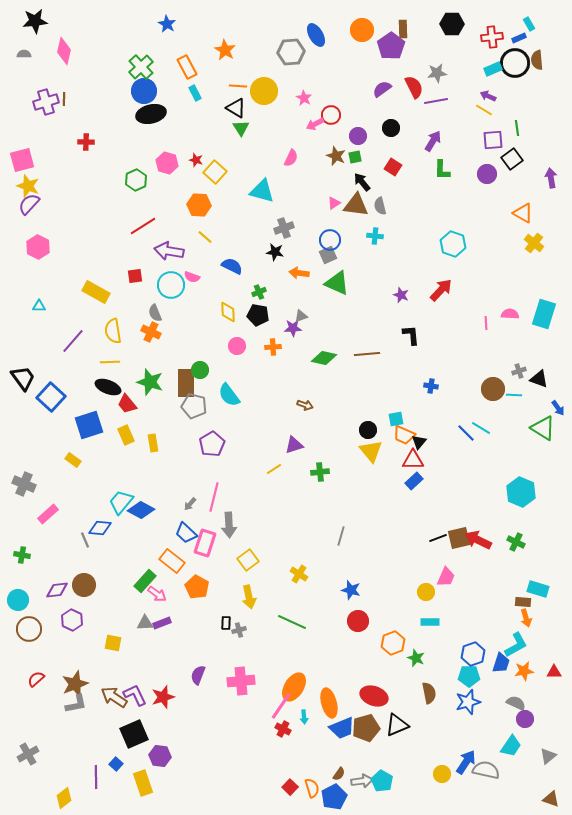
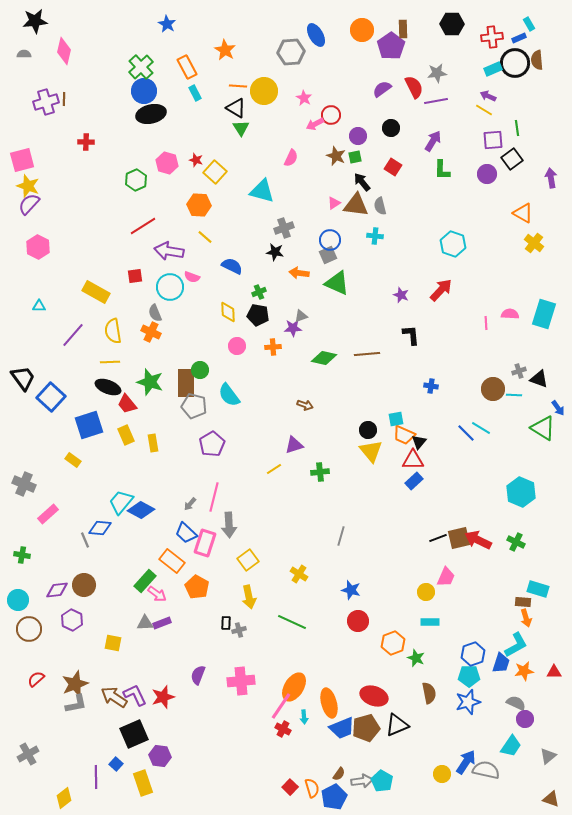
cyan circle at (171, 285): moved 1 px left, 2 px down
purple line at (73, 341): moved 6 px up
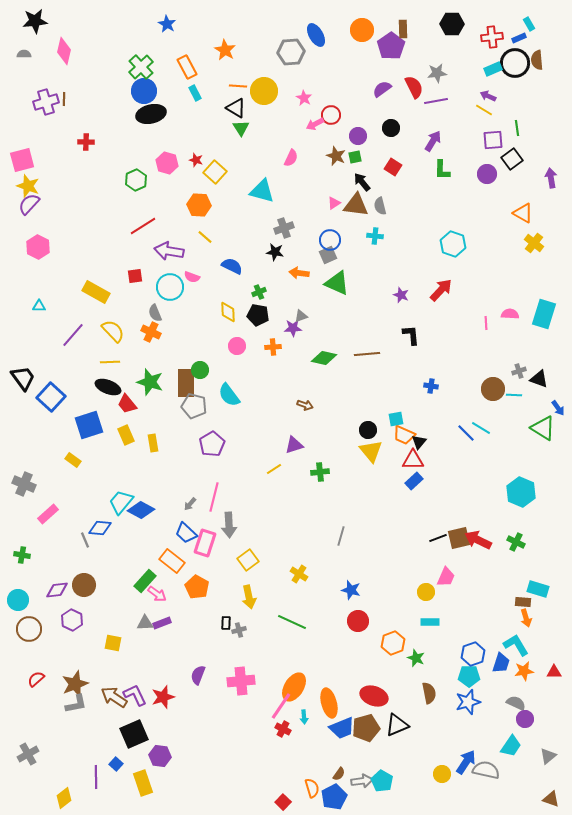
yellow semicircle at (113, 331): rotated 145 degrees clockwise
cyan L-shape at (516, 645): rotated 92 degrees counterclockwise
red square at (290, 787): moved 7 px left, 15 px down
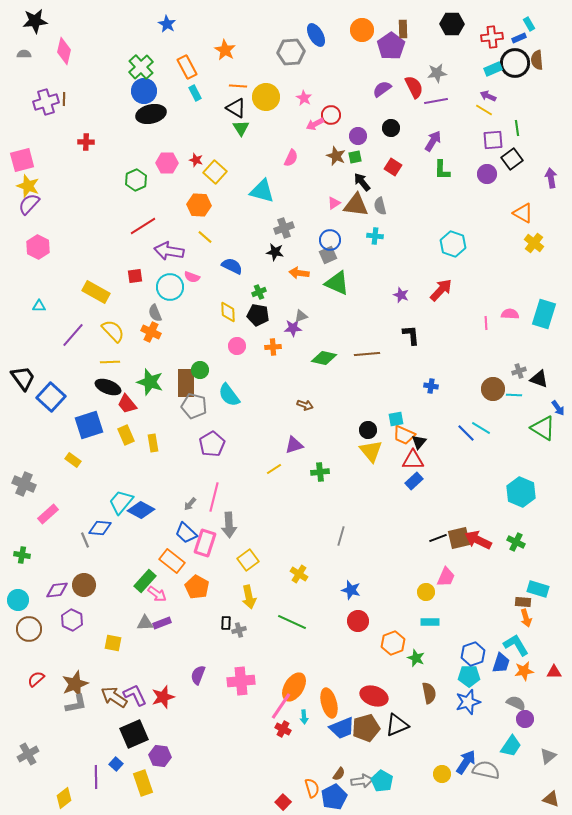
yellow circle at (264, 91): moved 2 px right, 6 px down
pink hexagon at (167, 163): rotated 15 degrees counterclockwise
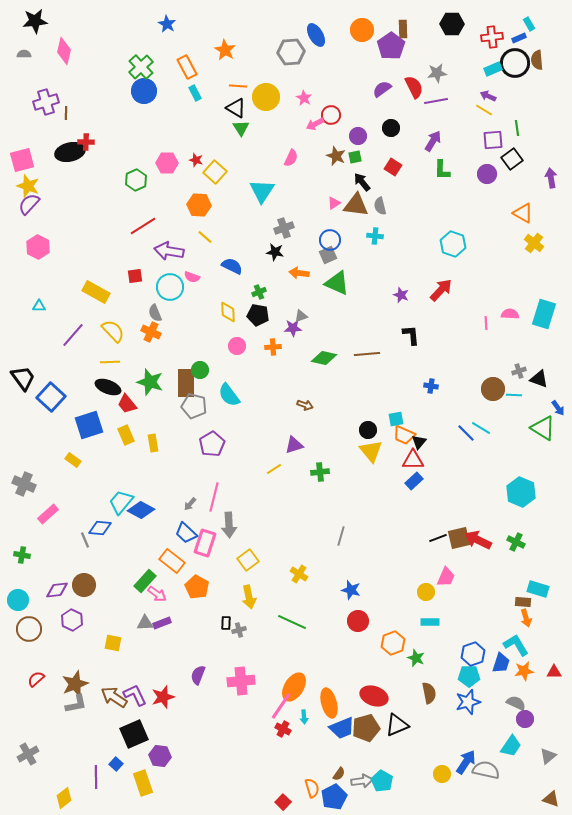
brown line at (64, 99): moved 2 px right, 14 px down
black ellipse at (151, 114): moved 81 px left, 38 px down
cyan triangle at (262, 191): rotated 48 degrees clockwise
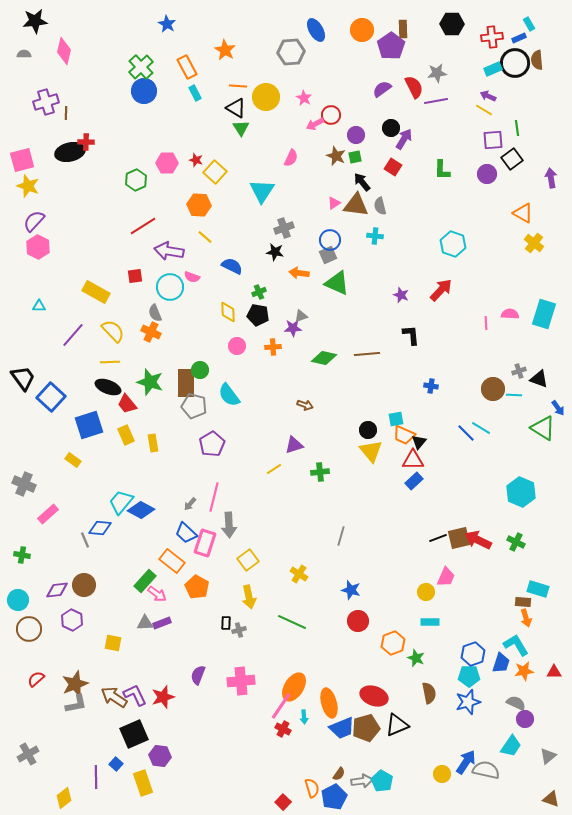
blue ellipse at (316, 35): moved 5 px up
purple circle at (358, 136): moved 2 px left, 1 px up
purple arrow at (433, 141): moved 29 px left, 2 px up
purple semicircle at (29, 204): moved 5 px right, 17 px down
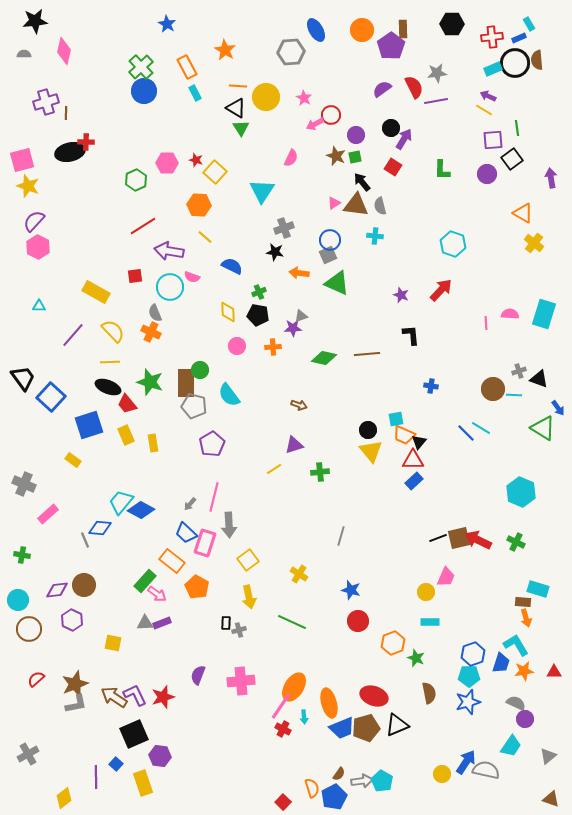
brown arrow at (305, 405): moved 6 px left
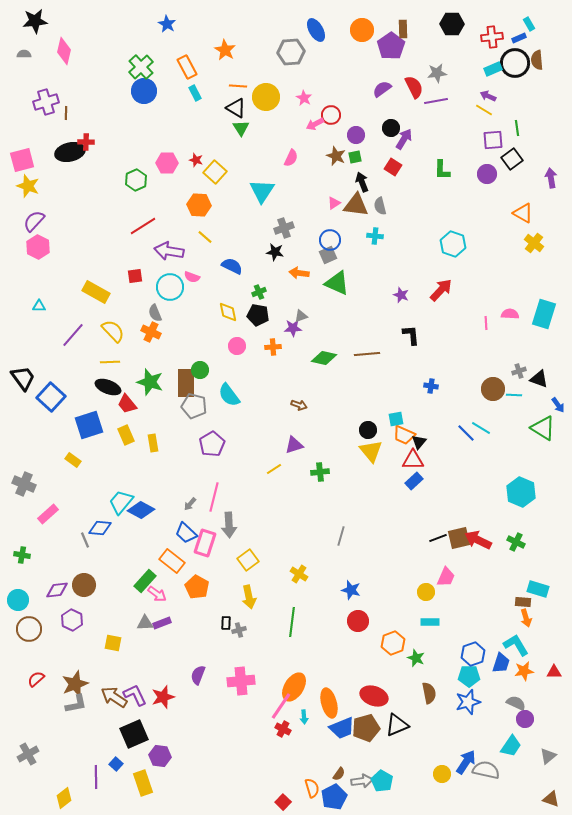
black arrow at (362, 182): rotated 18 degrees clockwise
yellow diamond at (228, 312): rotated 10 degrees counterclockwise
blue arrow at (558, 408): moved 3 px up
green line at (292, 622): rotated 72 degrees clockwise
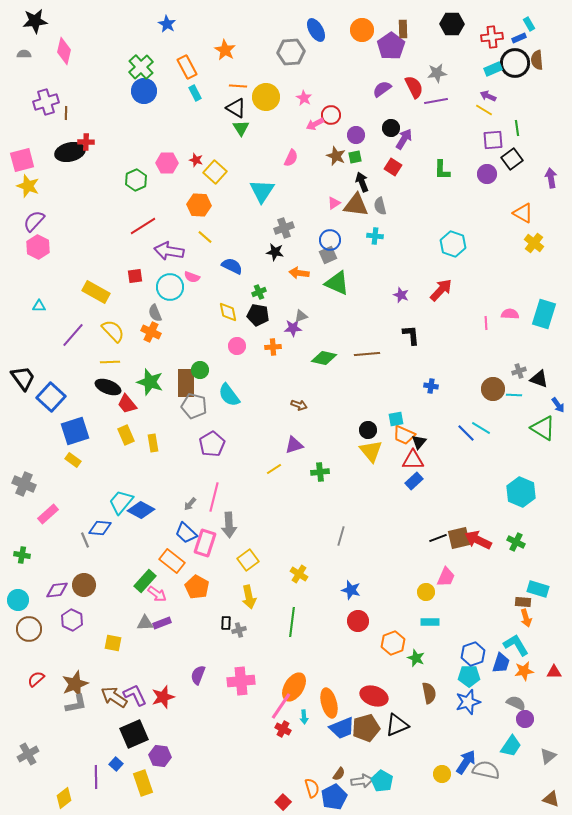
blue square at (89, 425): moved 14 px left, 6 px down
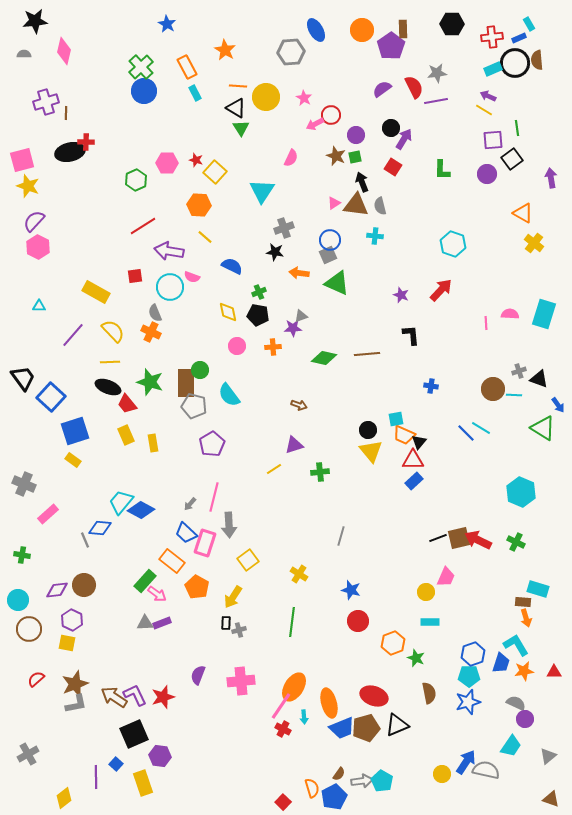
yellow arrow at (249, 597): moved 16 px left; rotated 45 degrees clockwise
yellow square at (113, 643): moved 46 px left
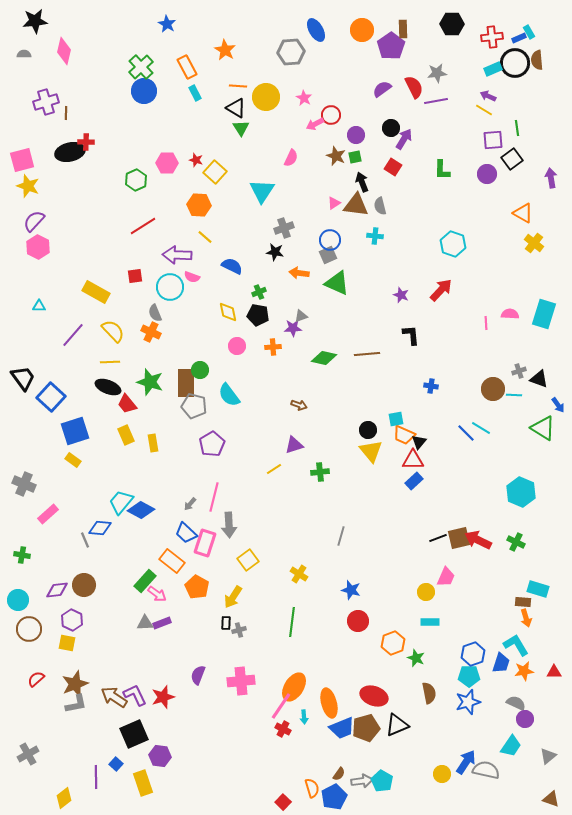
cyan rectangle at (529, 24): moved 8 px down
purple arrow at (169, 251): moved 8 px right, 4 px down; rotated 8 degrees counterclockwise
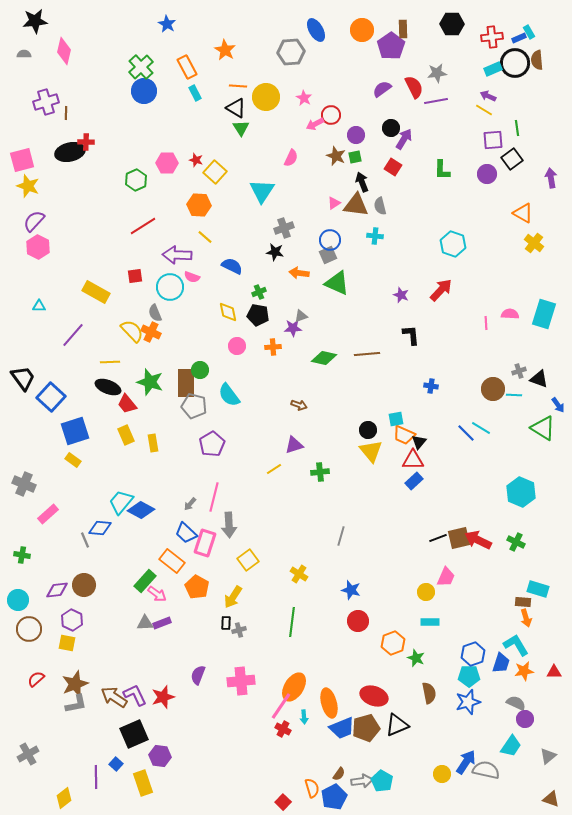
yellow semicircle at (113, 331): moved 19 px right
